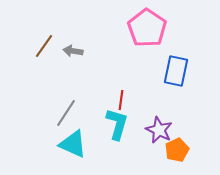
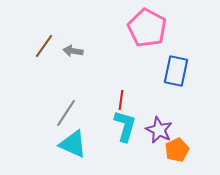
pink pentagon: rotated 6 degrees counterclockwise
cyan L-shape: moved 8 px right, 2 px down
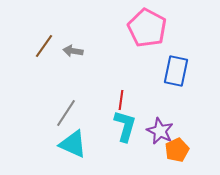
purple star: moved 1 px right, 1 px down
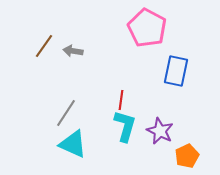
orange pentagon: moved 10 px right, 6 px down
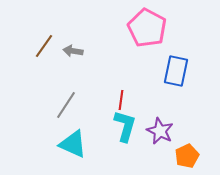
gray line: moved 8 px up
